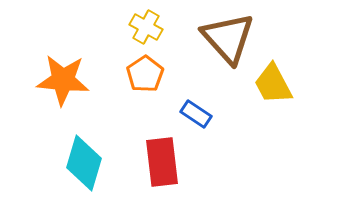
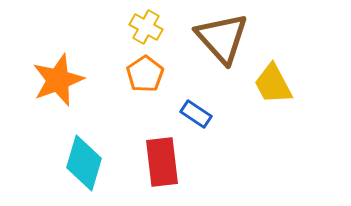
brown triangle: moved 6 px left
orange star: moved 5 px left; rotated 26 degrees counterclockwise
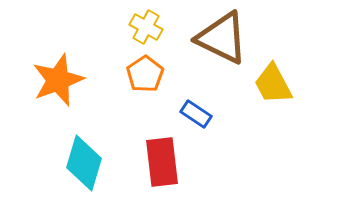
brown triangle: rotated 22 degrees counterclockwise
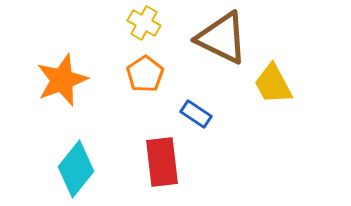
yellow cross: moved 2 px left, 4 px up
orange star: moved 4 px right
cyan diamond: moved 8 px left, 6 px down; rotated 22 degrees clockwise
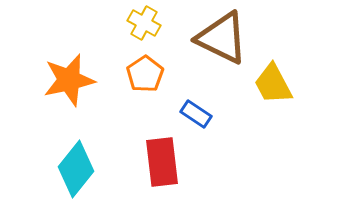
orange star: moved 7 px right; rotated 8 degrees clockwise
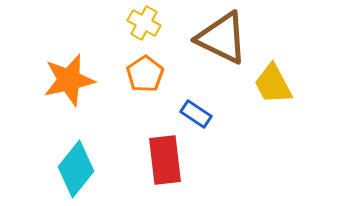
red rectangle: moved 3 px right, 2 px up
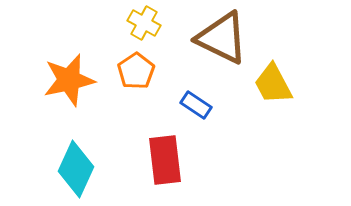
orange pentagon: moved 9 px left, 3 px up
blue rectangle: moved 9 px up
cyan diamond: rotated 14 degrees counterclockwise
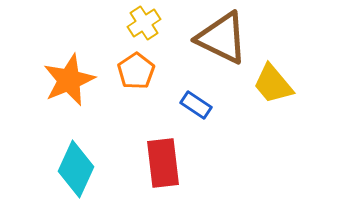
yellow cross: rotated 28 degrees clockwise
orange star: rotated 10 degrees counterclockwise
yellow trapezoid: rotated 12 degrees counterclockwise
red rectangle: moved 2 px left, 3 px down
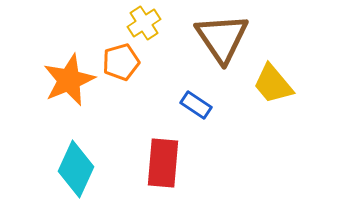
brown triangle: rotated 30 degrees clockwise
orange pentagon: moved 15 px left, 9 px up; rotated 18 degrees clockwise
red rectangle: rotated 12 degrees clockwise
